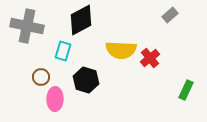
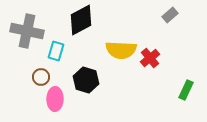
gray cross: moved 5 px down
cyan rectangle: moved 7 px left
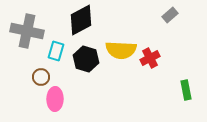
red cross: rotated 12 degrees clockwise
black hexagon: moved 21 px up
green rectangle: rotated 36 degrees counterclockwise
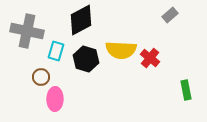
red cross: rotated 24 degrees counterclockwise
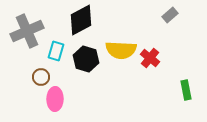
gray cross: rotated 36 degrees counterclockwise
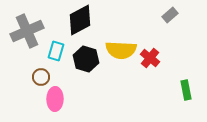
black diamond: moved 1 px left
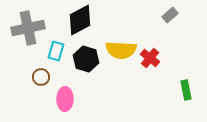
gray cross: moved 1 px right, 3 px up; rotated 12 degrees clockwise
pink ellipse: moved 10 px right
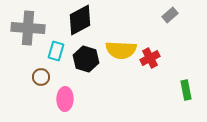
gray cross: rotated 16 degrees clockwise
red cross: rotated 24 degrees clockwise
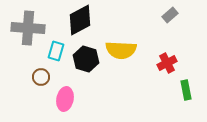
red cross: moved 17 px right, 5 px down
pink ellipse: rotated 10 degrees clockwise
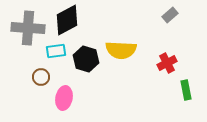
black diamond: moved 13 px left
cyan rectangle: rotated 66 degrees clockwise
pink ellipse: moved 1 px left, 1 px up
